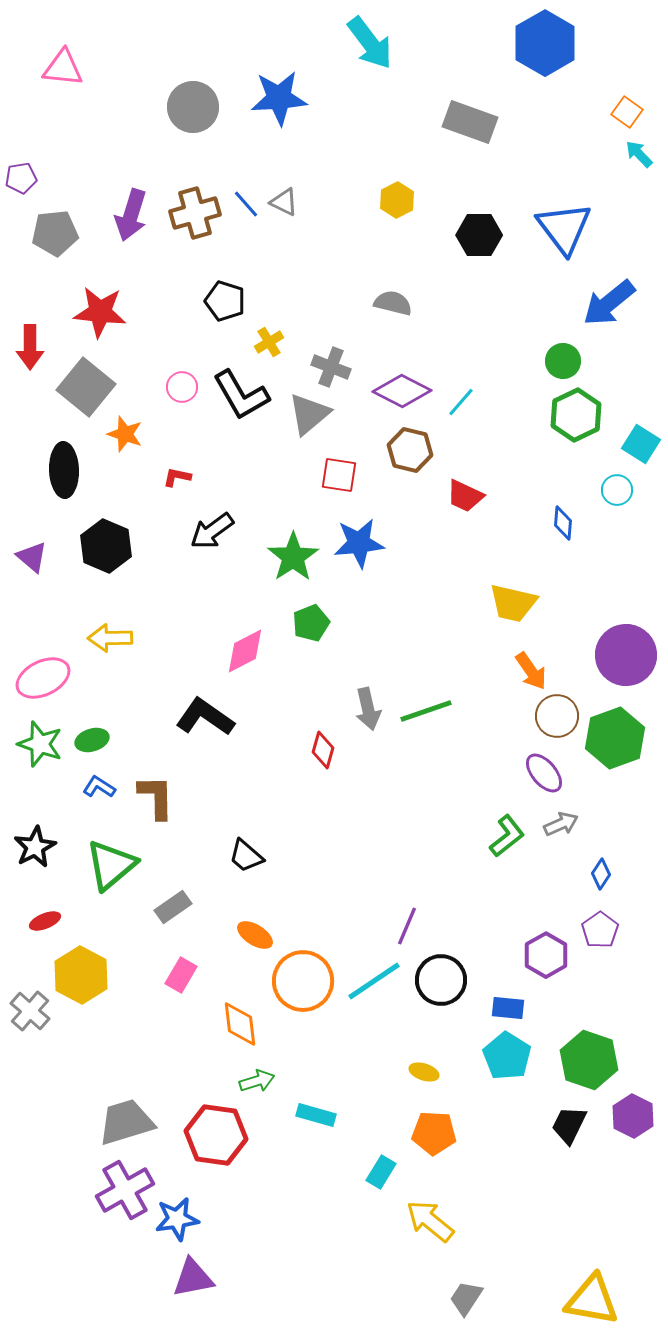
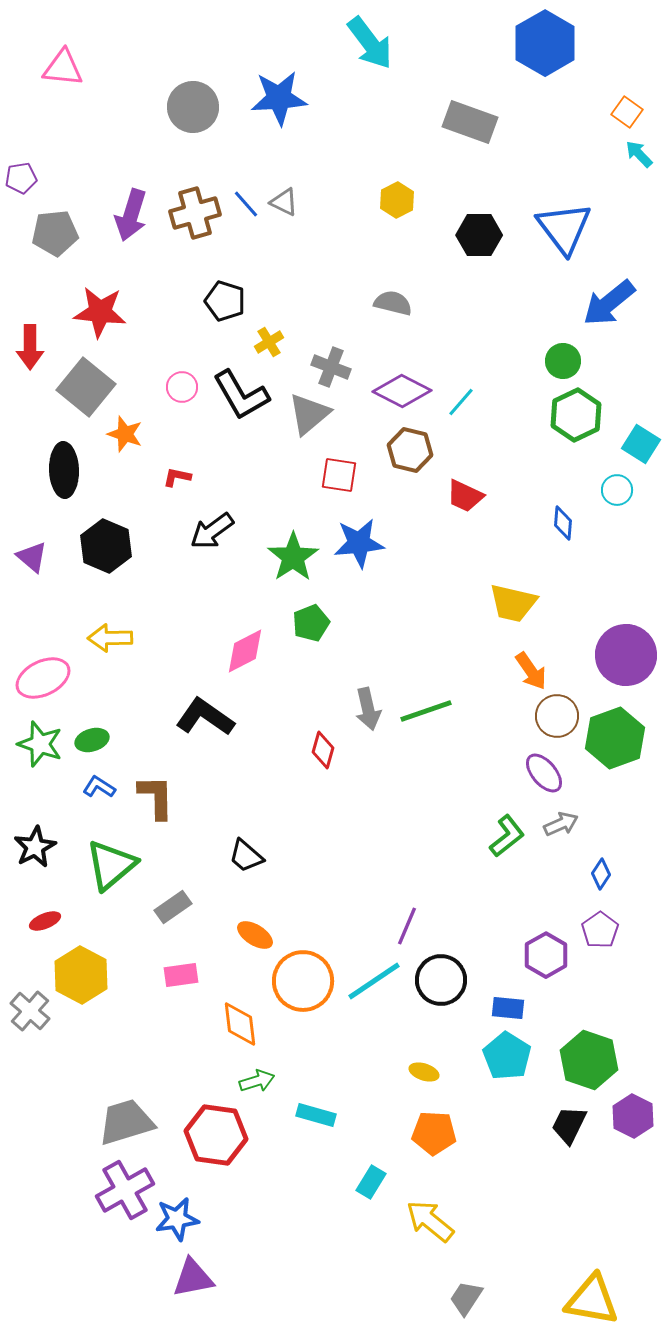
pink rectangle at (181, 975): rotated 52 degrees clockwise
cyan rectangle at (381, 1172): moved 10 px left, 10 px down
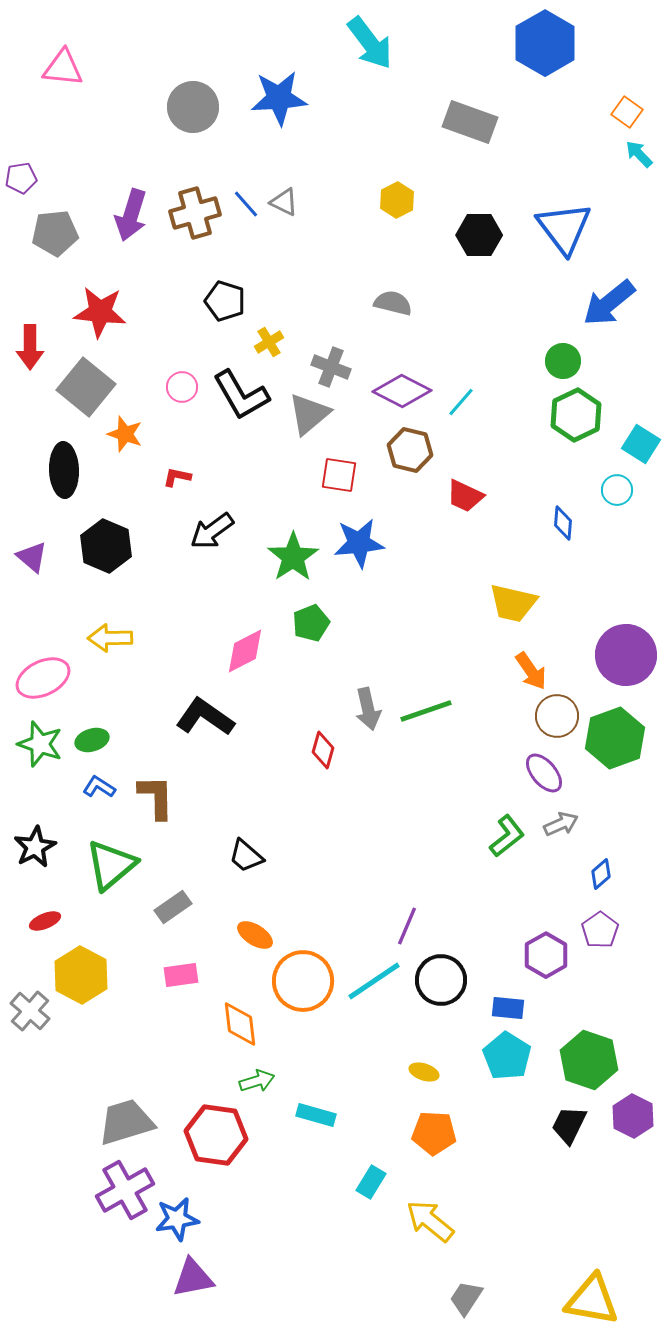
blue diamond at (601, 874): rotated 16 degrees clockwise
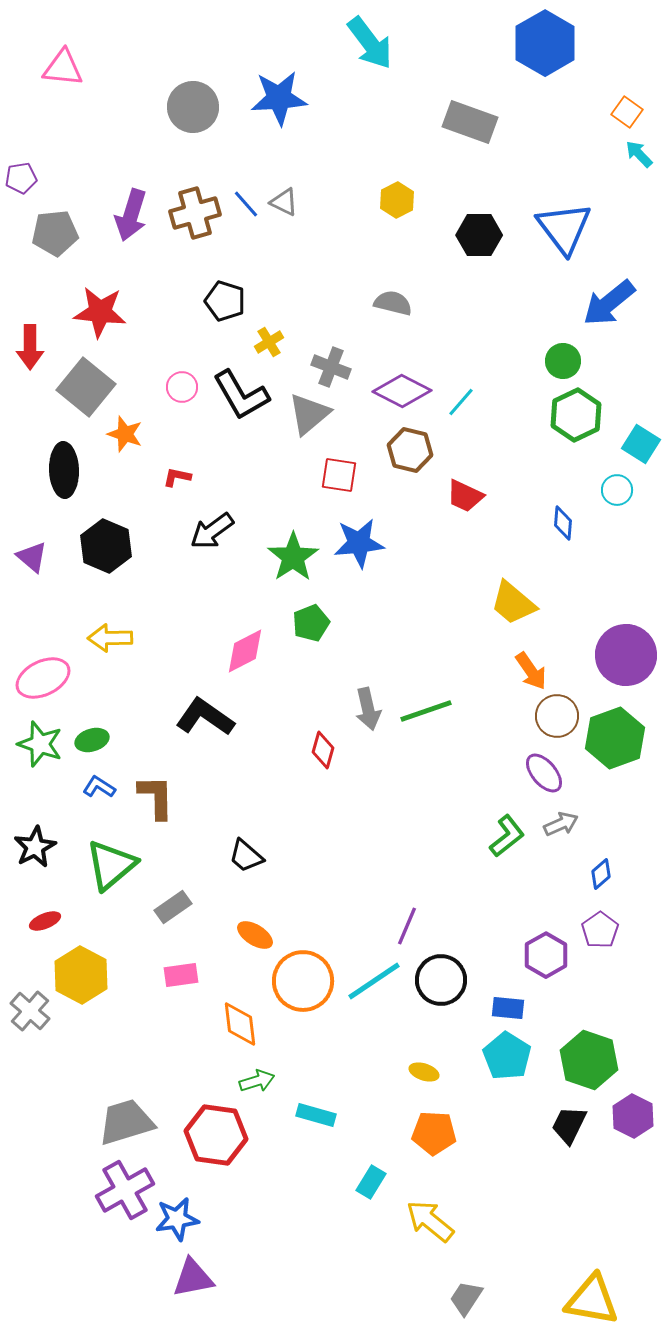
yellow trapezoid at (513, 603): rotated 27 degrees clockwise
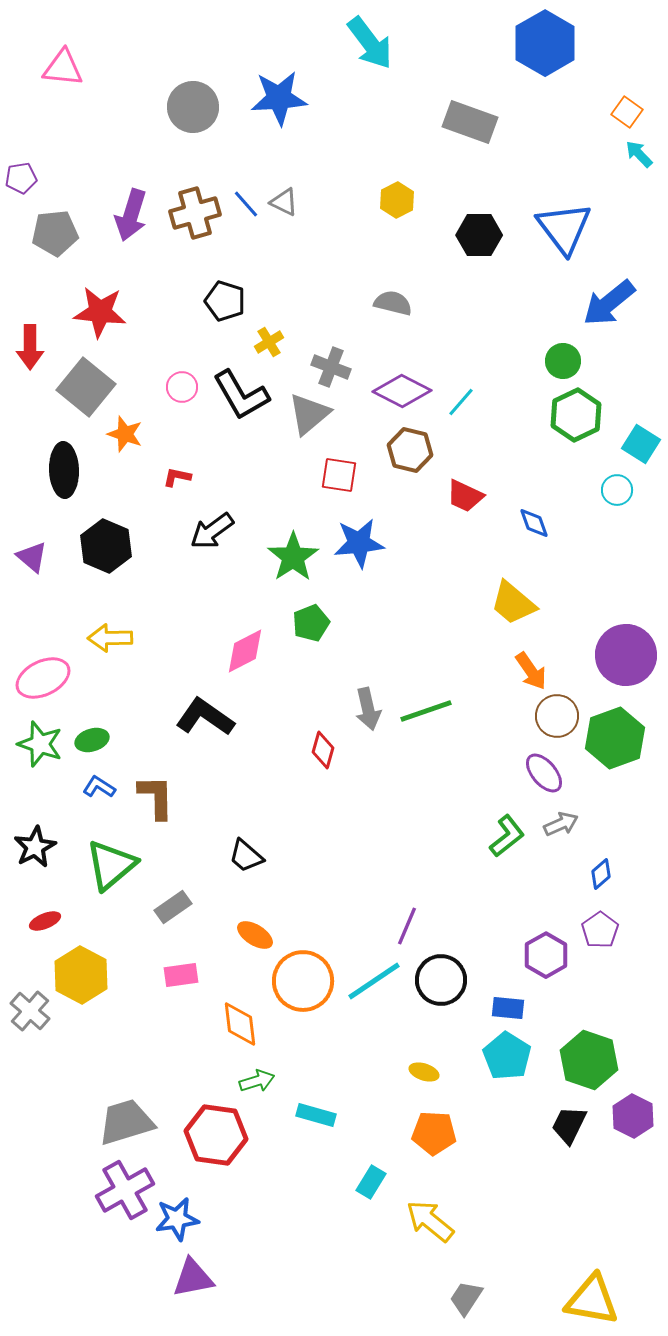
blue diamond at (563, 523): moved 29 px left; rotated 24 degrees counterclockwise
